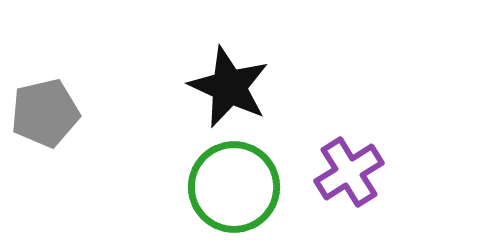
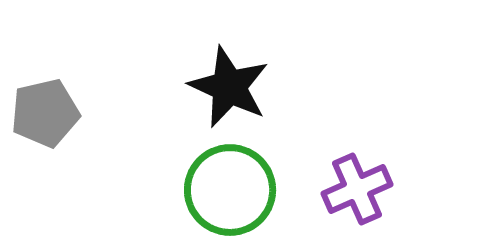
purple cross: moved 8 px right, 17 px down; rotated 8 degrees clockwise
green circle: moved 4 px left, 3 px down
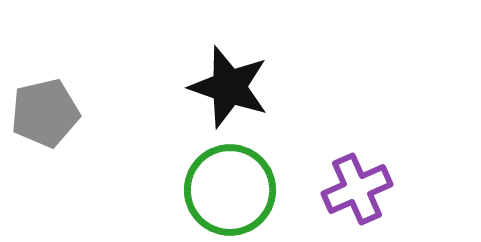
black star: rotated 6 degrees counterclockwise
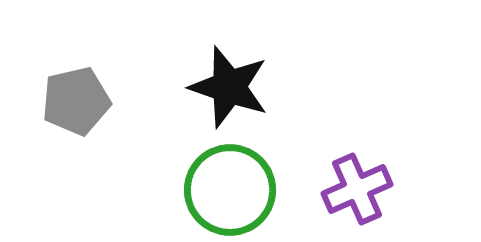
gray pentagon: moved 31 px right, 12 px up
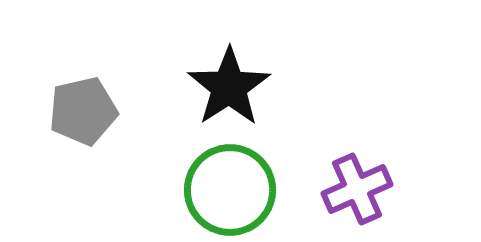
black star: rotated 20 degrees clockwise
gray pentagon: moved 7 px right, 10 px down
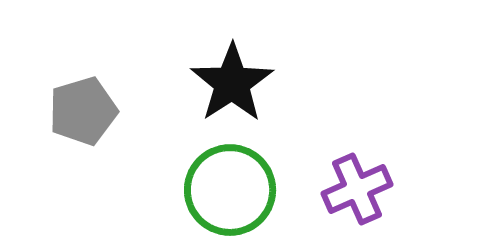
black star: moved 3 px right, 4 px up
gray pentagon: rotated 4 degrees counterclockwise
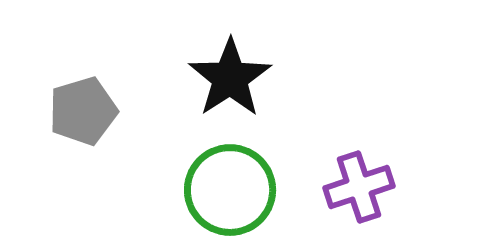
black star: moved 2 px left, 5 px up
purple cross: moved 2 px right, 2 px up; rotated 6 degrees clockwise
